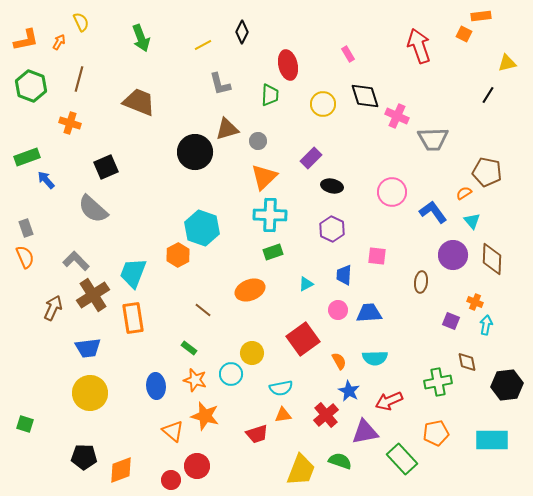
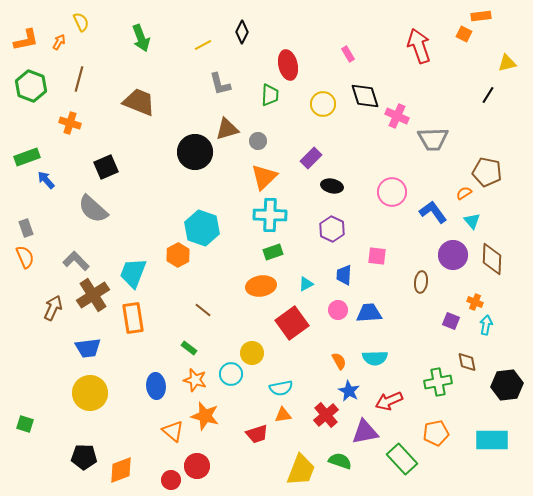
orange ellipse at (250, 290): moved 11 px right, 4 px up; rotated 12 degrees clockwise
red square at (303, 339): moved 11 px left, 16 px up
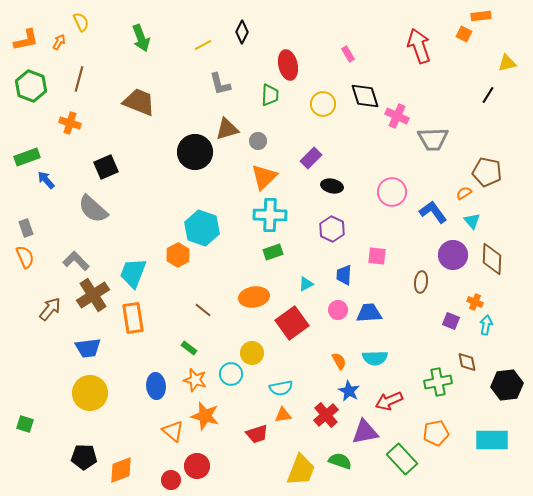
orange ellipse at (261, 286): moved 7 px left, 11 px down
brown arrow at (53, 308): moved 3 px left, 1 px down; rotated 15 degrees clockwise
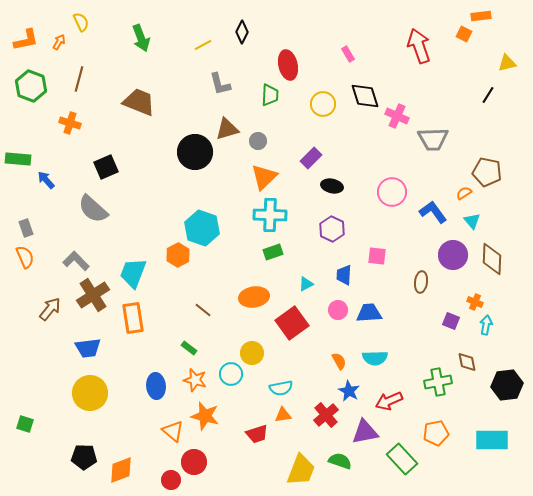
green rectangle at (27, 157): moved 9 px left, 2 px down; rotated 25 degrees clockwise
red circle at (197, 466): moved 3 px left, 4 px up
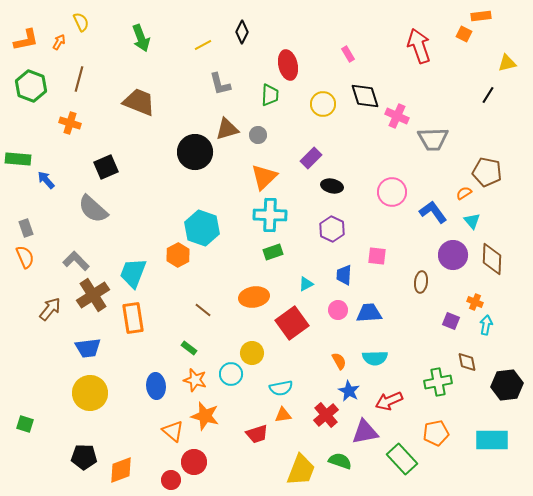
gray circle at (258, 141): moved 6 px up
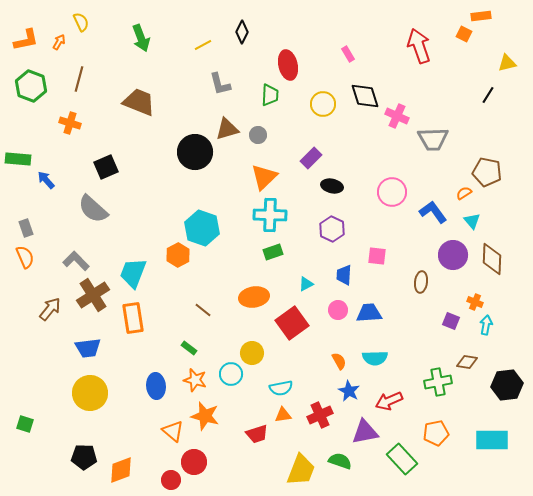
brown diamond at (467, 362): rotated 70 degrees counterclockwise
red cross at (326, 415): moved 6 px left; rotated 15 degrees clockwise
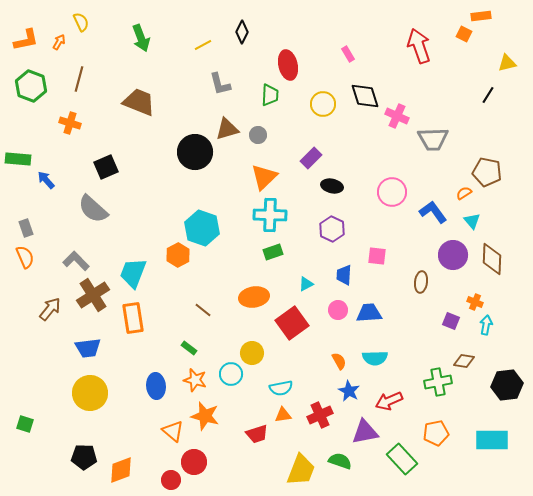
brown diamond at (467, 362): moved 3 px left, 1 px up
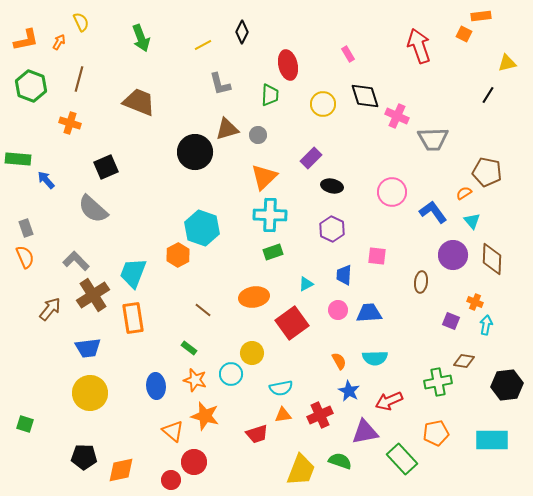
orange diamond at (121, 470): rotated 8 degrees clockwise
